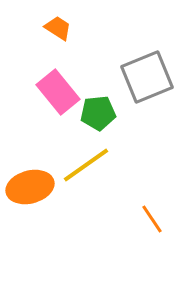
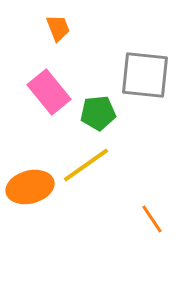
orange trapezoid: rotated 36 degrees clockwise
gray square: moved 2 px left, 2 px up; rotated 28 degrees clockwise
pink rectangle: moved 9 px left
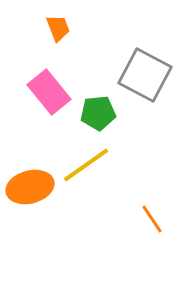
gray square: rotated 22 degrees clockwise
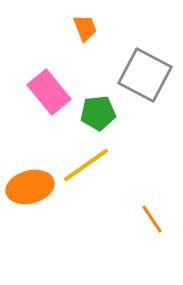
orange trapezoid: moved 27 px right
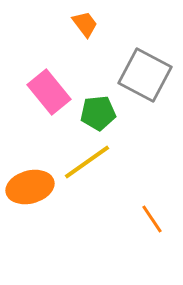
orange trapezoid: moved 4 px up; rotated 16 degrees counterclockwise
yellow line: moved 1 px right, 3 px up
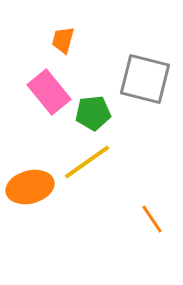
orange trapezoid: moved 22 px left, 16 px down; rotated 128 degrees counterclockwise
gray square: moved 4 px down; rotated 14 degrees counterclockwise
green pentagon: moved 5 px left
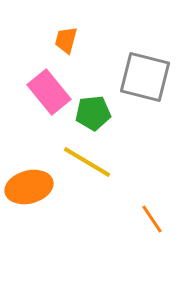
orange trapezoid: moved 3 px right
gray square: moved 2 px up
yellow line: rotated 66 degrees clockwise
orange ellipse: moved 1 px left
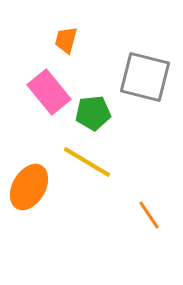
orange ellipse: rotated 45 degrees counterclockwise
orange line: moved 3 px left, 4 px up
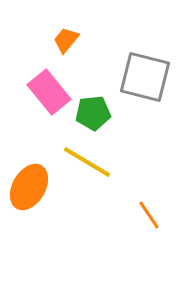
orange trapezoid: rotated 24 degrees clockwise
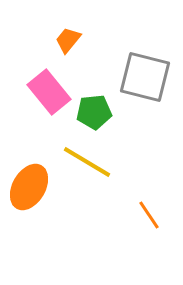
orange trapezoid: moved 2 px right
green pentagon: moved 1 px right, 1 px up
